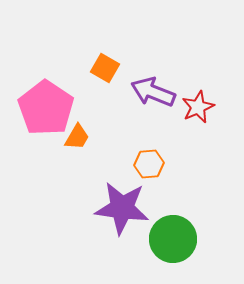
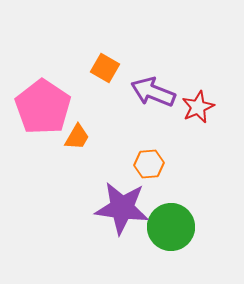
pink pentagon: moved 3 px left, 1 px up
green circle: moved 2 px left, 12 px up
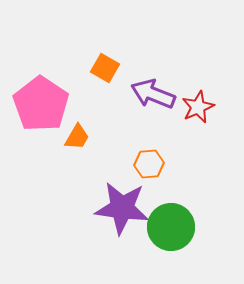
purple arrow: moved 2 px down
pink pentagon: moved 2 px left, 3 px up
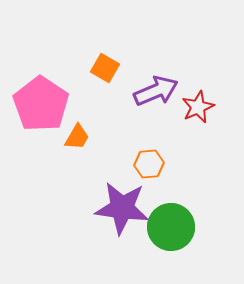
purple arrow: moved 3 px right, 3 px up; rotated 135 degrees clockwise
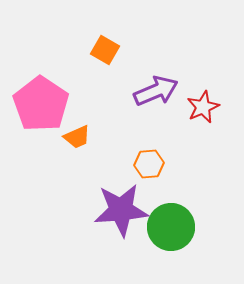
orange square: moved 18 px up
red star: moved 5 px right
orange trapezoid: rotated 36 degrees clockwise
purple star: moved 1 px left, 2 px down; rotated 12 degrees counterclockwise
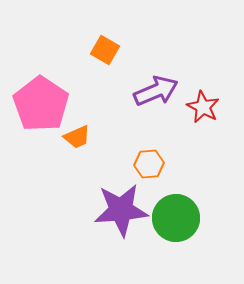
red star: rotated 20 degrees counterclockwise
green circle: moved 5 px right, 9 px up
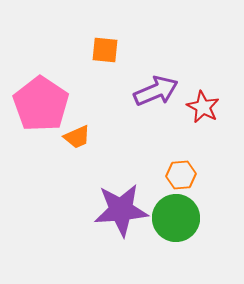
orange square: rotated 24 degrees counterclockwise
orange hexagon: moved 32 px right, 11 px down
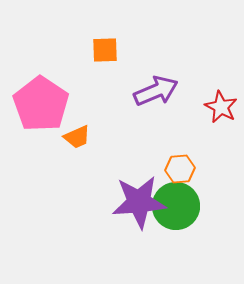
orange square: rotated 8 degrees counterclockwise
red star: moved 18 px right
orange hexagon: moved 1 px left, 6 px up
purple star: moved 18 px right, 8 px up
green circle: moved 12 px up
